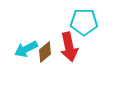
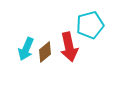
cyan pentagon: moved 6 px right, 3 px down; rotated 16 degrees counterclockwise
cyan arrow: rotated 40 degrees counterclockwise
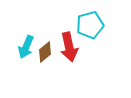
cyan arrow: moved 2 px up
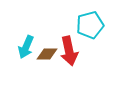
red arrow: moved 4 px down
brown diamond: moved 2 px right, 2 px down; rotated 40 degrees clockwise
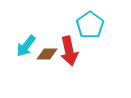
cyan pentagon: rotated 20 degrees counterclockwise
cyan arrow: moved 1 px up; rotated 15 degrees clockwise
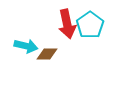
cyan arrow: rotated 115 degrees counterclockwise
red arrow: moved 2 px left, 27 px up
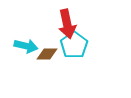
cyan pentagon: moved 16 px left, 20 px down
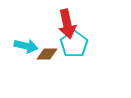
cyan pentagon: moved 1 px up
